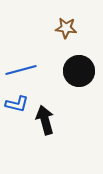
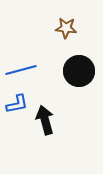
blue L-shape: rotated 25 degrees counterclockwise
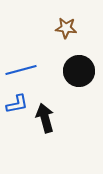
black arrow: moved 2 px up
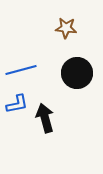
black circle: moved 2 px left, 2 px down
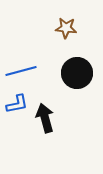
blue line: moved 1 px down
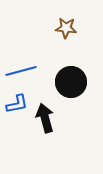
black circle: moved 6 px left, 9 px down
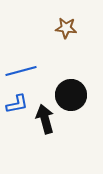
black circle: moved 13 px down
black arrow: moved 1 px down
